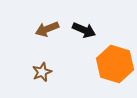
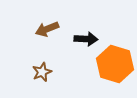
black arrow: moved 2 px right, 9 px down; rotated 20 degrees counterclockwise
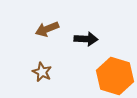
orange hexagon: moved 12 px down
brown star: rotated 24 degrees counterclockwise
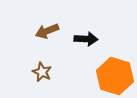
brown arrow: moved 2 px down
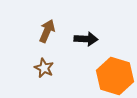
brown arrow: rotated 135 degrees clockwise
brown star: moved 2 px right, 4 px up
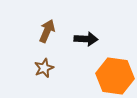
brown star: rotated 24 degrees clockwise
orange hexagon: rotated 9 degrees counterclockwise
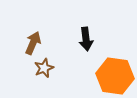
brown arrow: moved 14 px left, 12 px down
black arrow: rotated 80 degrees clockwise
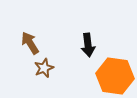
black arrow: moved 2 px right, 6 px down
brown arrow: moved 3 px left; rotated 55 degrees counterclockwise
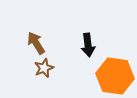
brown arrow: moved 6 px right
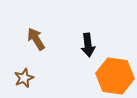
brown arrow: moved 4 px up
brown star: moved 20 px left, 10 px down
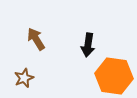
black arrow: rotated 15 degrees clockwise
orange hexagon: moved 1 px left
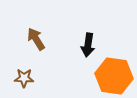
brown star: rotated 24 degrees clockwise
